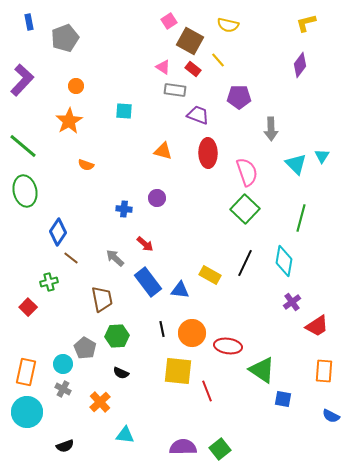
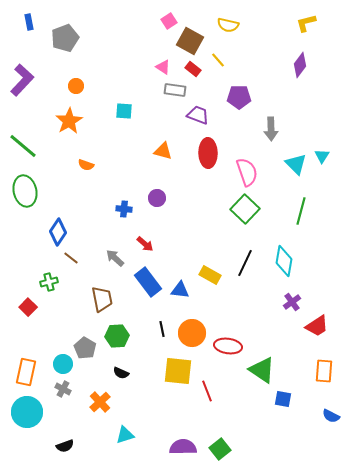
green line at (301, 218): moved 7 px up
cyan triangle at (125, 435): rotated 24 degrees counterclockwise
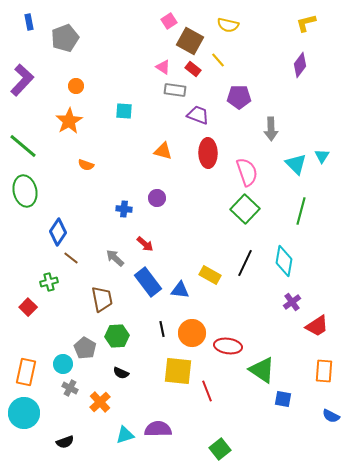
gray cross at (63, 389): moved 7 px right, 1 px up
cyan circle at (27, 412): moved 3 px left, 1 px down
black semicircle at (65, 446): moved 4 px up
purple semicircle at (183, 447): moved 25 px left, 18 px up
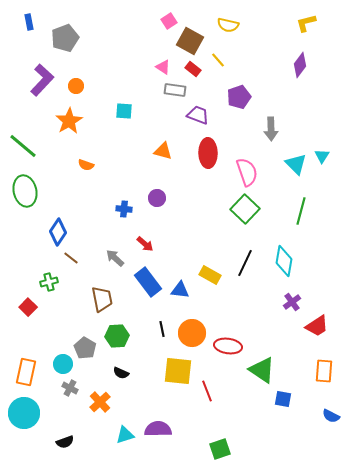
purple L-shape at (22, 80): moved 20 px right
purple pentagon at (239, 97): rotated 20 degrees counterclockwise
green square at (220, 449): rotated 20 degrees clockwise
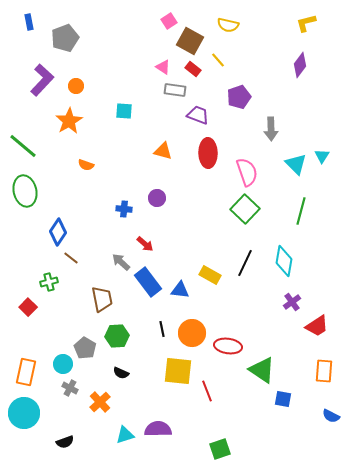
gray arrow at (115, 258): moved 6 px right, 4 px down
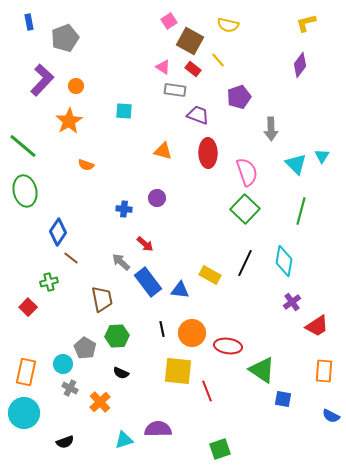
cyan triangle at (125, 435): moved 1 px left, 5 px down
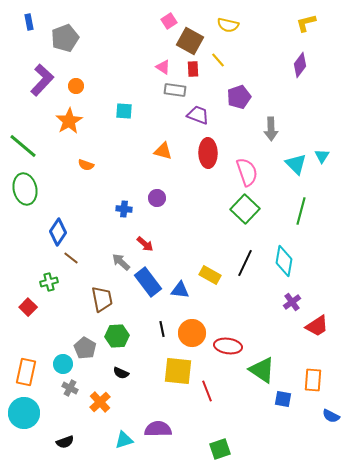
red rectangle at (193, 69): rotated 49 degrees clockwise
green ellipse at (25, 191): moved 2 px up
orange rectangle at (324, 371): moved 11 px left, 9 px down
